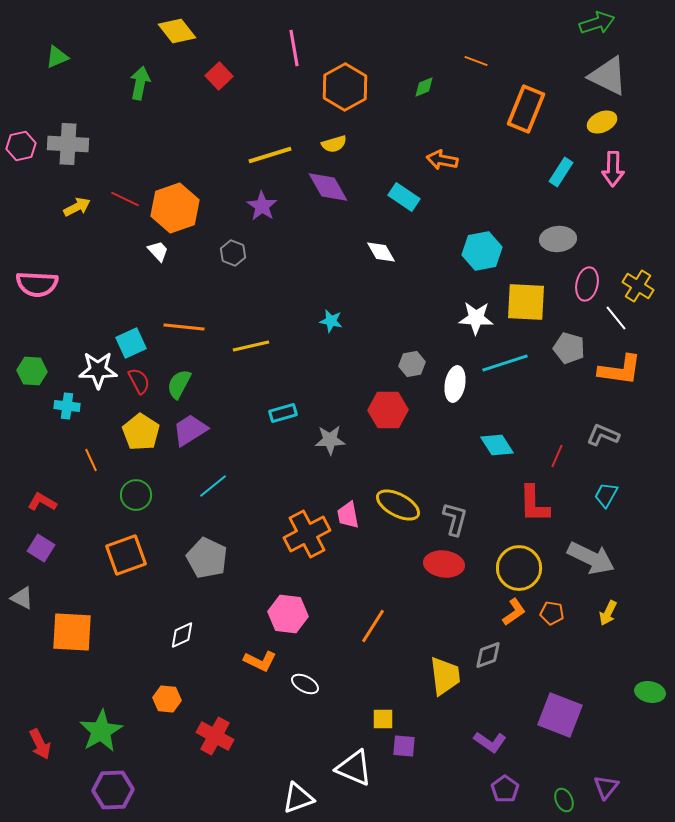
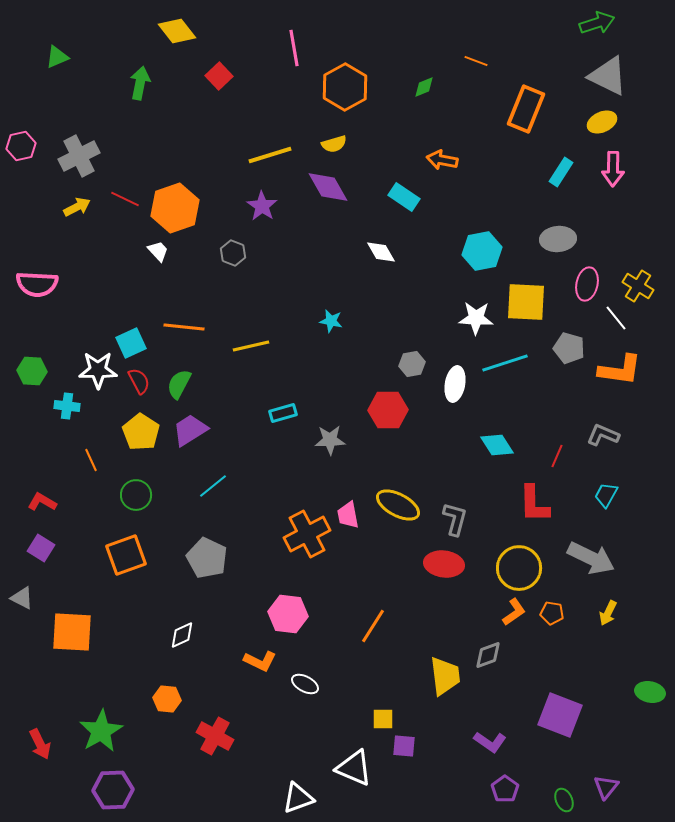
gray cross at (68, 144): moved 11 px right, 12 px down; rotated 30 degrees counterclockwise
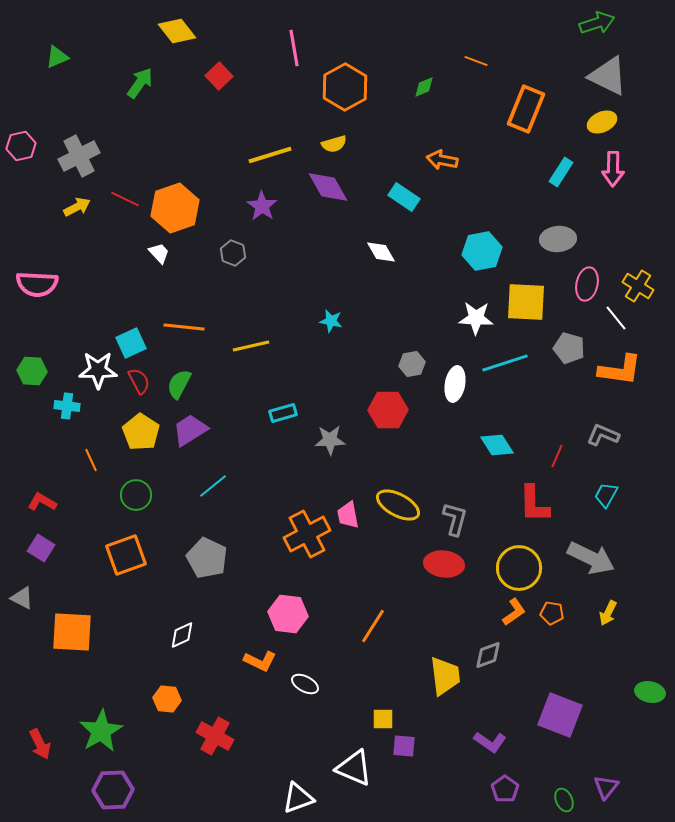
green arrow at (140, 83): rotated 24 degrees clockwise
white trapezoid at (158, 251): moved 1 px right, 2 px down
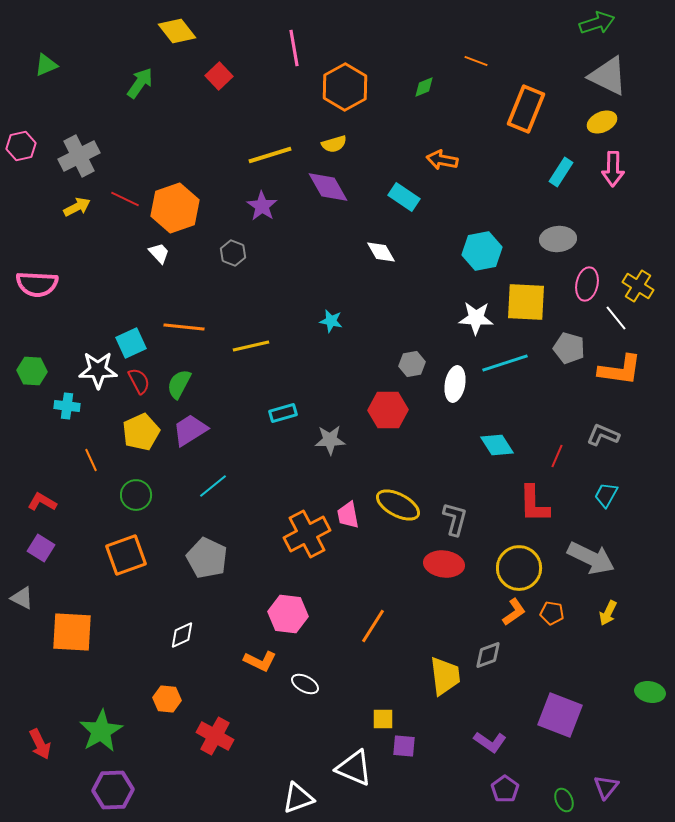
green triangle at (57, 57): moved 11 px left, 8 px down
yellow pentagon at (141, 432): rotated 15 degrees clockwise
